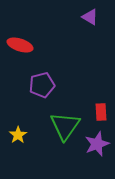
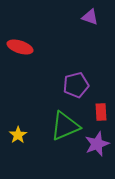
purple triangle: rotated 12 degrees counterclockwise
red ellipse: moved 2 px down
purple pentagon: moved 34 px right
green triangle: rotated 32 degrees clockwise
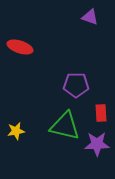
purple pentagon: rotated 15 degrees clockwise
red rectangle: moved 1 px down
green triangle: rotated 36 degrees clockwise
yellow star: moved 2 px left, 4 px up; rotated 24 degrees clockwise
purple star: rotated 20 degrees clockwise
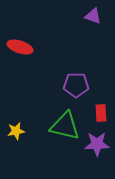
purple triangle: moved 3 px right, 1 px up
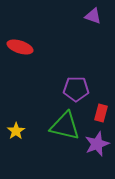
purple pentagon: moved 4 px down
red rectangle: rotated 18 degrees clockwise
yellow star: rotated 24 degrees counterclockwise
purple star: rotated 20 degrees counterclockwise
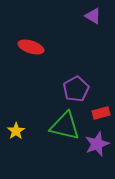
purple triangle: rotated 12 degrees clockwise
red ellipse: moved 11 px right
purple pentagon: rotated 30 degrees counterclockwise
red rectangle: rotated 60 degrees clockwise
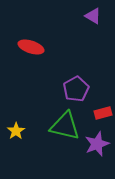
red rectangle: moved 2 px right
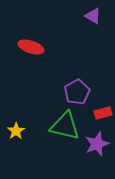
purple pentagon: moved 1 px right, 3 px down
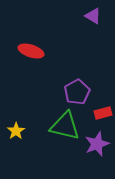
red ellipse: moved 4 px down
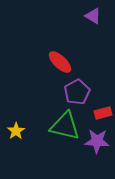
red ellipse: moved 29 px right, 11 px down; rotated 25 degrees clockwise
purple star: moved 3 px up; rotated 25 degrees clockwise
